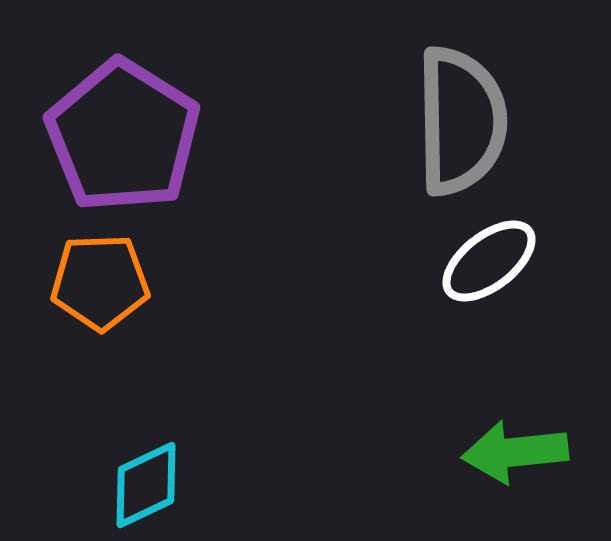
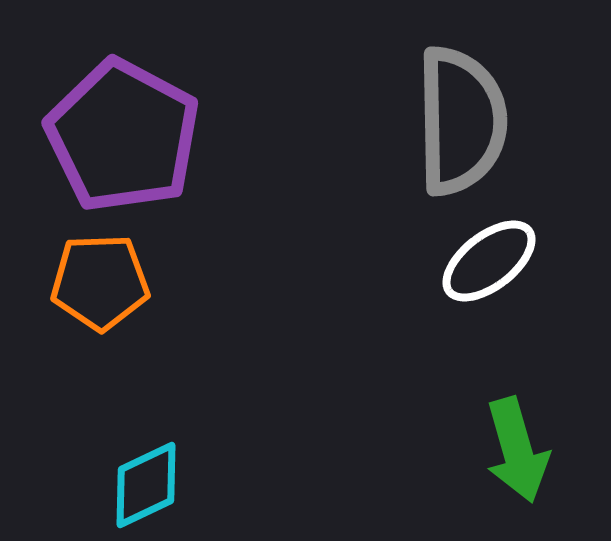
purple pentagon: rotated 4 degrees counterclockwise
green arrow: moved 2 px right, 2 px up; rotated 100 degrees counterclockwise
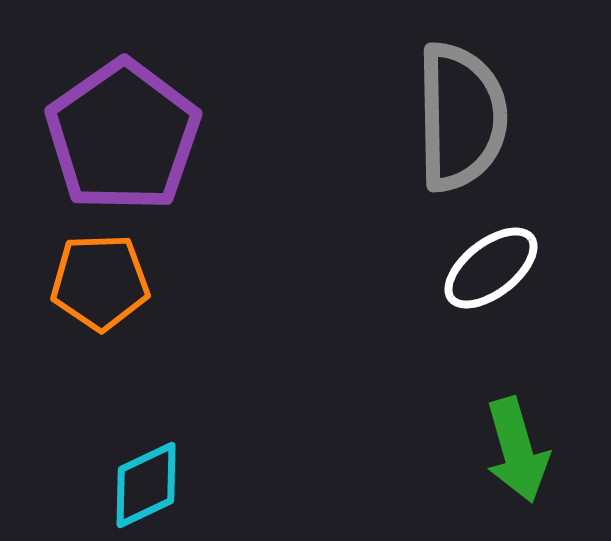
gray semicircle: moved 4 px up
purple pentagon: rotated 9 degrees clockwise
white ellipse: moved 2 px right, 7 px down
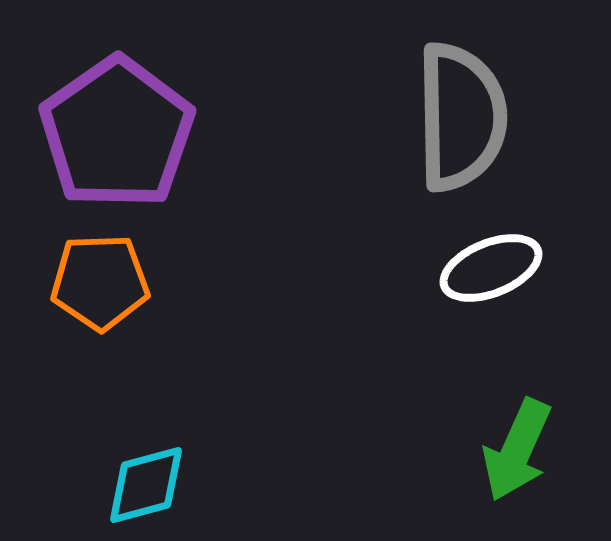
purple pentagon: moved 6 px left, 3 px up
white ellipse: rotated 16 degrees clockwise
green arrow: rotated 40 degrees clockwise
cyan diamond: rotated 10 degrees clockwise
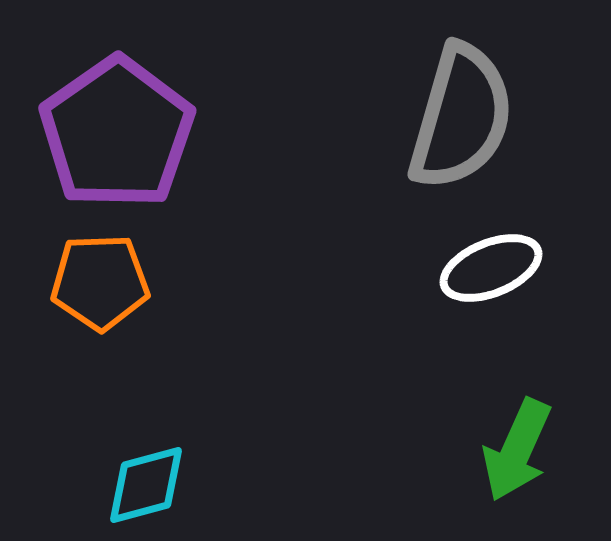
gray semicircle: rotated 17 degrees clockwise
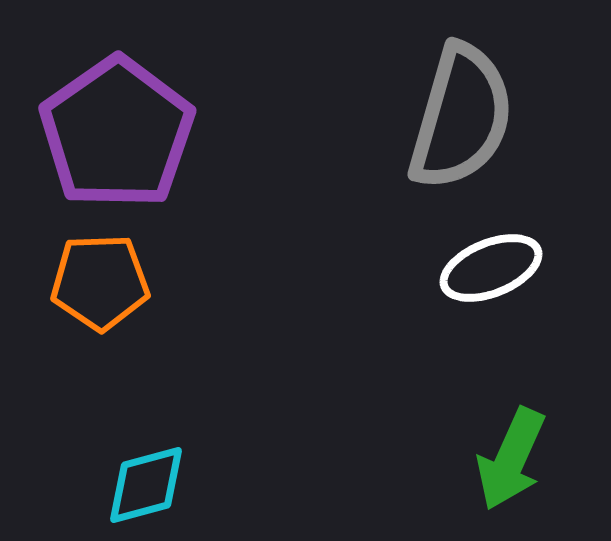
green arrow: moved 6 px left, 9 px down
